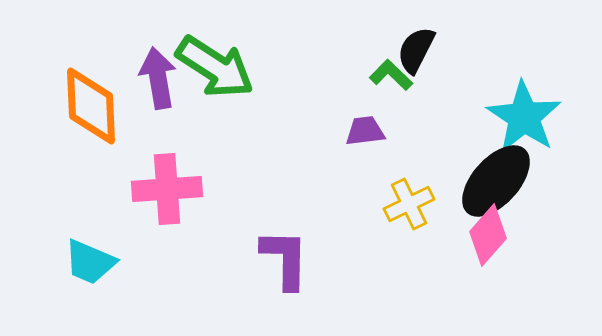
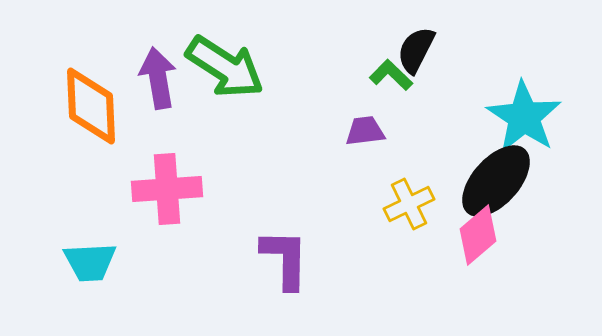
green arrow: moved 10 px right
pink diamond: moved 10 px left; rotated 8 degrees clockwise
cyan trapezoid: rotated 26 degrees counterclockwise
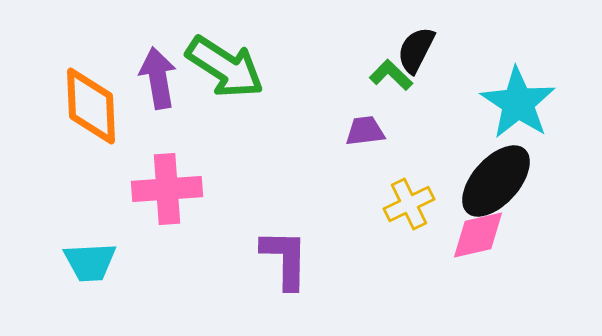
cyan star: moved 6 px left, 14 px up
pink diamond: rotated 28 degrees clockwise
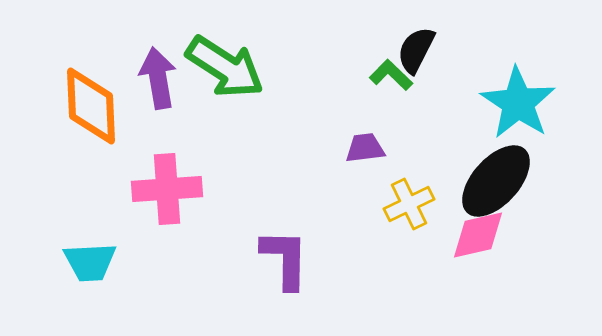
purple trapezoid: moved 17 px down
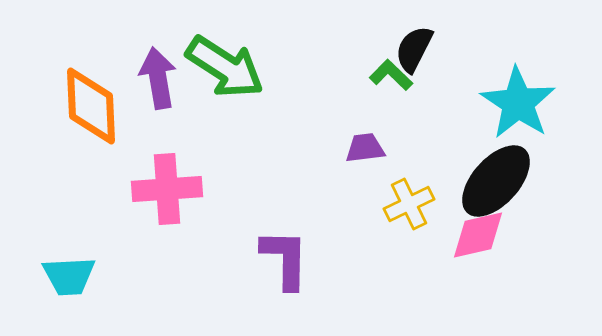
black semicircle: moved 2 px left, 1 px up
cyan trapezoid: moved 21 px left, 14 px down
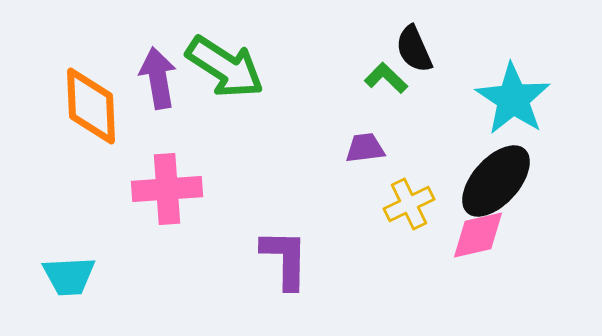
black semicircle: rotated 51 degrees counterclockwise
green L-shape: moved 5 px left, 3 px down
cyan star: moved 5 px left, 4 px up
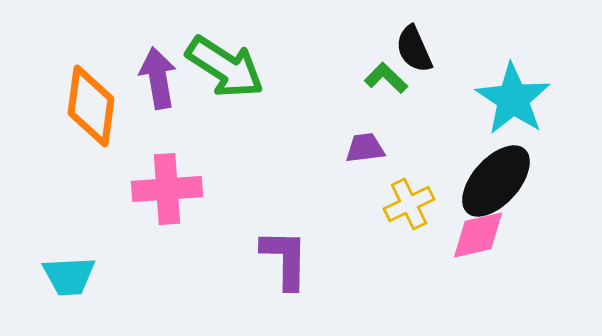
orange diamond: rotated 10 degrees clockwise
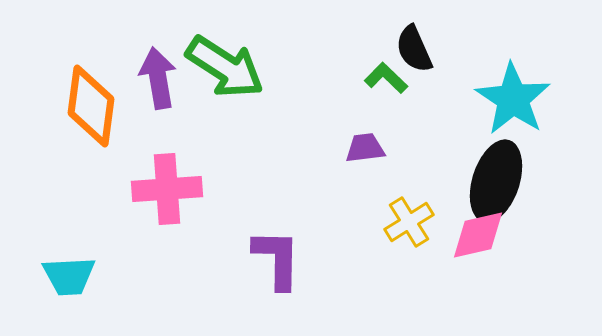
black ellipse: rotated 24 degrees counterclockwise
yellow cross: moved 18 px down; rotated 6 degrees counterclockwise
purple L-shape: moved 8 px left
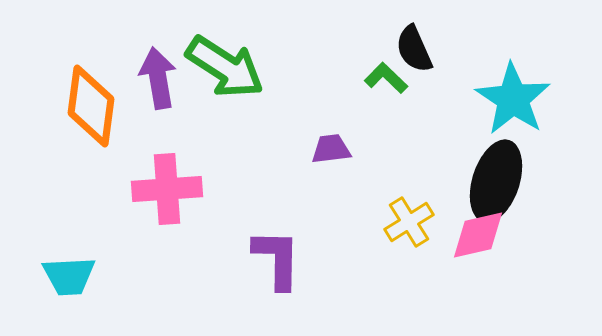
purple trapezoid: moved 34 px left, 1 px down
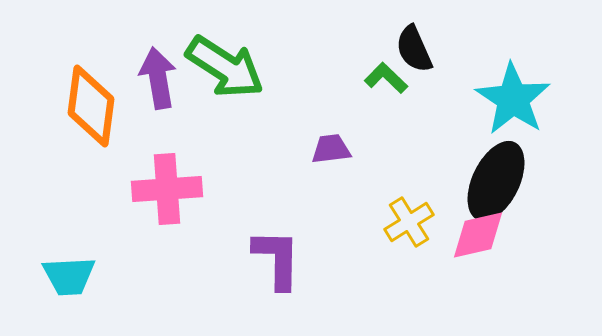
black ellipse: rotated 8 degrees clockwise
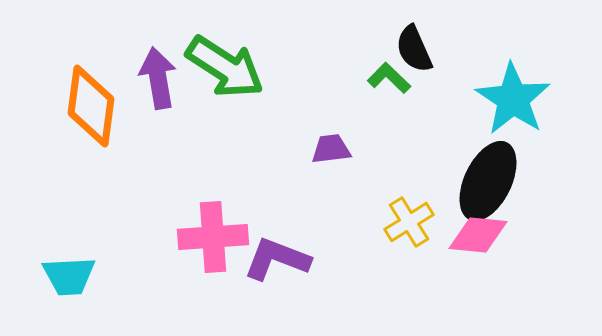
green L-shape: moved 3 px right
black ellipse: moved 8 px left
pink cross: moved 46 px right, 48 px down
pink diamond: rotated 18 degrees clockwise
purple L-shape: rotated 70 degrees counterclockwise
